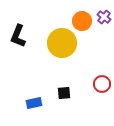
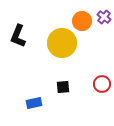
black square: moved 1 px left, 6 px up
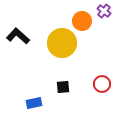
purple cross: moved 6 px up
black L-shape: rotated 110 degrees clockwise
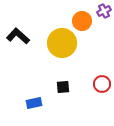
purple cross: rotated 24 degrees clockwise
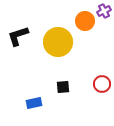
orange circle: moved 3 px right
black L-shape: rotated 60 degrees counterclockwise
yellow circle: moved 4 px left, 1 px up
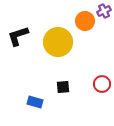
blue rectangle: moved 1 px right, 1 px up; rotated 28 degrees clockwise
